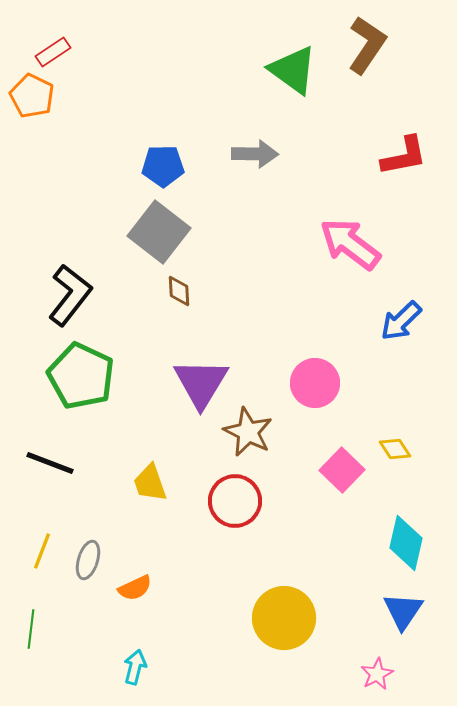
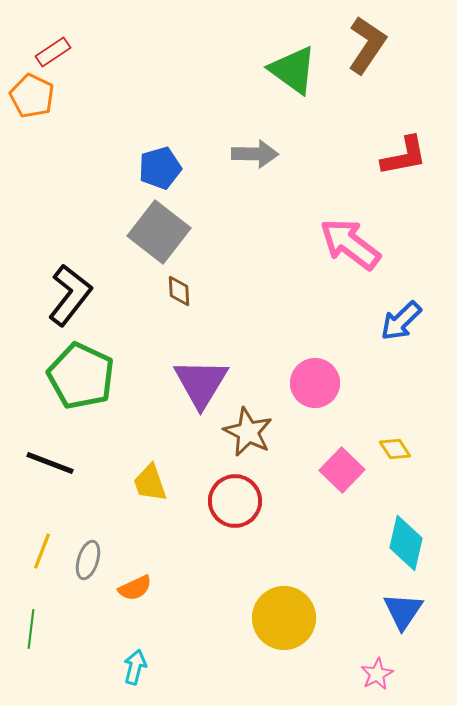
blue pentagon: moved 3 px left, 2 px down; rotated 15 degrees counterclockwise
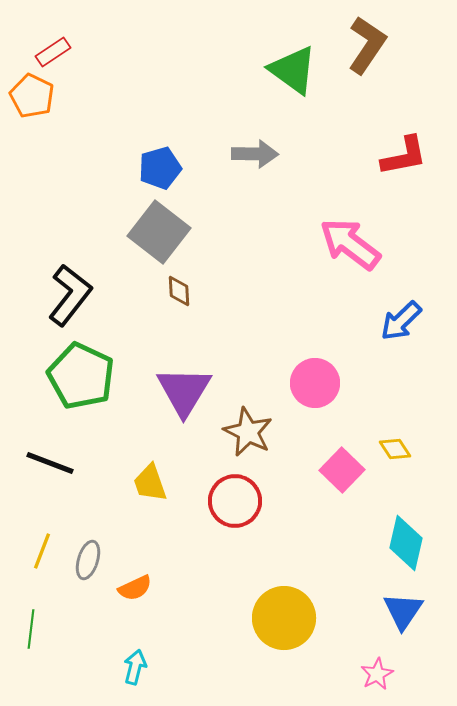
purple triangle: moved 17 px left, 8 px down
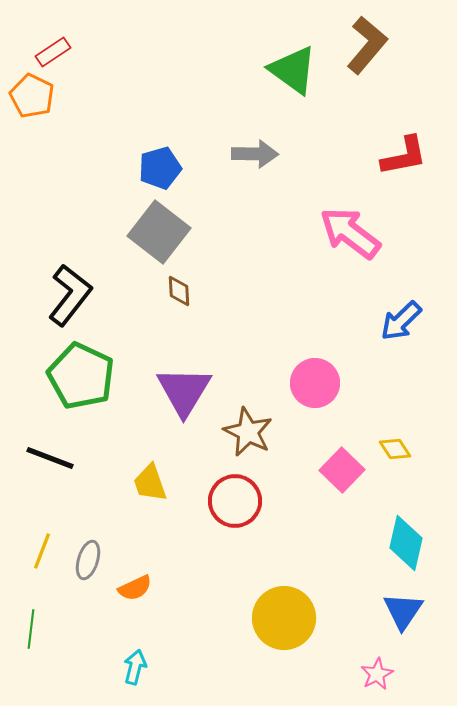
brown L-shape: rotated 6 degrees clockwise
pink arrow: moved 11 px up
black line: moved 5 px up
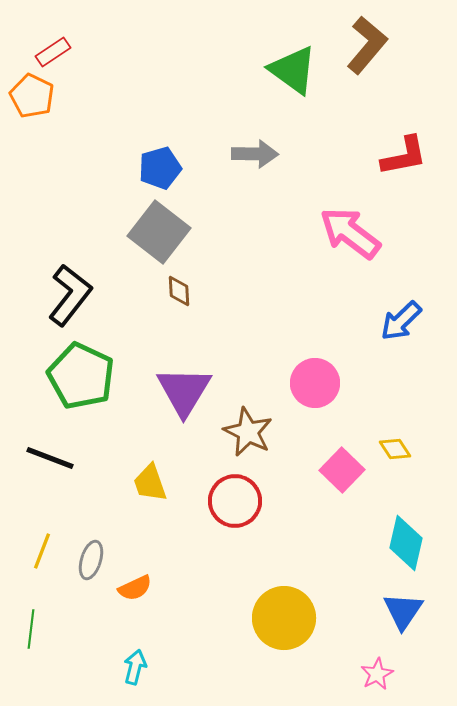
gray ellipse: moved 3 px right
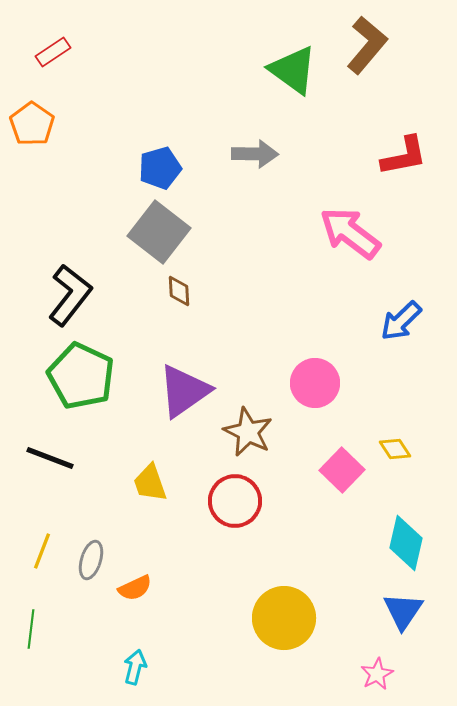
orange pentagon: moved 28 px down; rotated 9 degrees clockwise
purple triangle: rotated 24 degrees clockwise
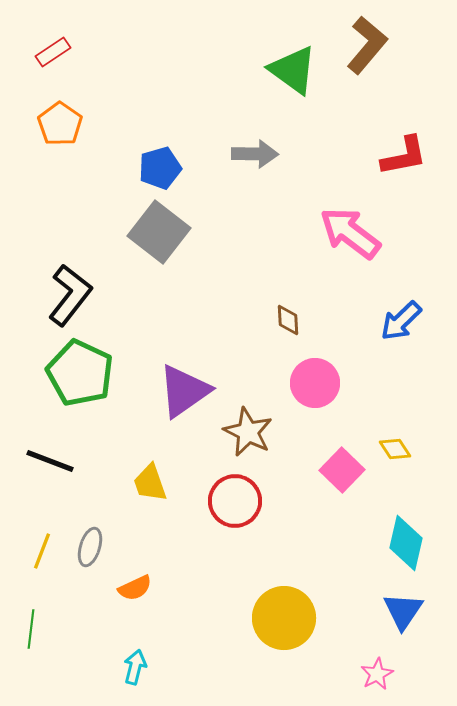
orange pentagon: moved 28 px right
brown diamond: moved 109 px right, 29 px down
green pentagon: moved 1 px left, 3 px up
black line: moved 3 px down
gray ellipse: moved 1 px left, 13 px up
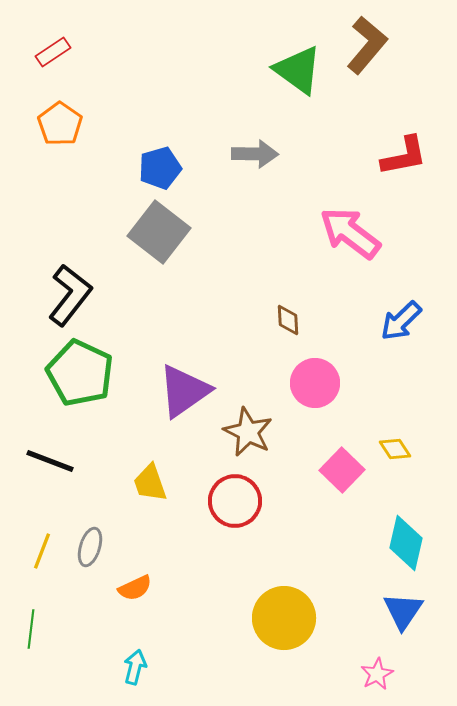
green triangle: moved 5 px right
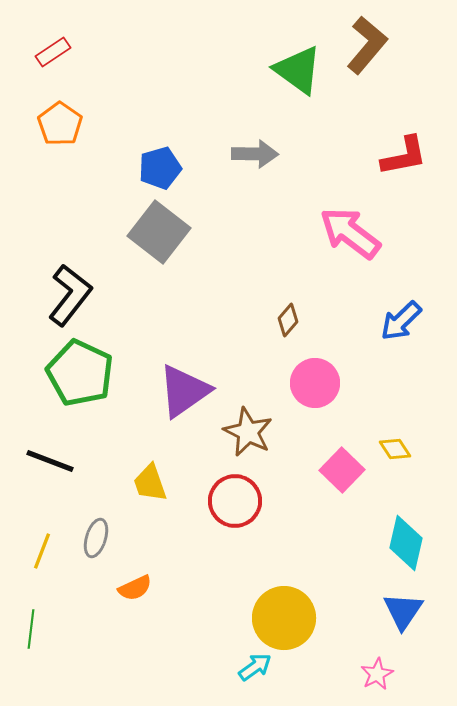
brown diamond: rotated 44 degrees clockwise
gray ellipse: moved 6 px right, 9 px up
cyan arrow: moved 120 px right; rotated 40 degrees clockwise
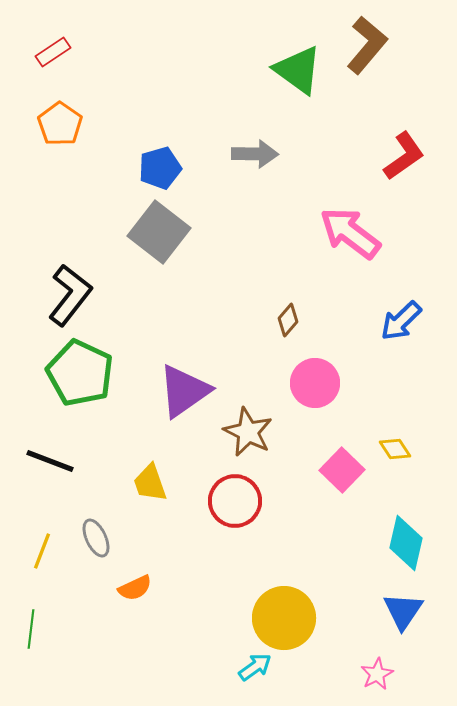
red L-shape: rotated 24 degrees counterclockwise
gray ellipse: rotated 42 degrees counterclockwise
